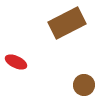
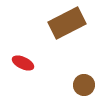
red ellipse: moved 7 px right, 1 px down
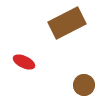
red ellipse: moved 1 px right, 1 px up
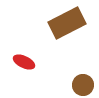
brown circle: moved 1 px left
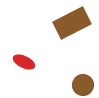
brown rectangle: moved 5 px right
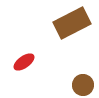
red ellipse: rotated 60 degrees counterclockwise
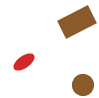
brown rectangle: moved 5 px right, 1 px up
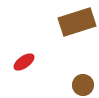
brown rectangle: rotated 9 degrees clockwise
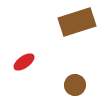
brown circle: moved 8 px left
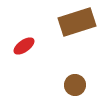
red ellipse: moved 16 px up
